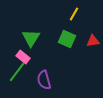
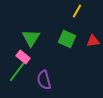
yellow line: moved 3 px right, 3 px up
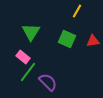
green triangle: moved 6 px up
green line: moved 11 px right
purple semicircle: moved 4 px right, 2 px down; rotated 150 degrees clockwise
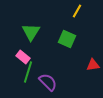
red triangle: moved 24 px down
green line: rotated 20 degrees counterclockwise
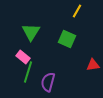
purple semicircle: rotated 120 degrees counterclockwise
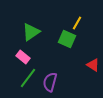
yellow line: moved 12 px down
green triangle: rotated 24 degrees clockwise
red triangle: rotated 40 degrees clockwise
green line: moved 6 px down; rotated 20 degrees clockwise
purple semicircle: moved 2 px right
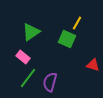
red triangle: rotated 16 degrees counterclockwise
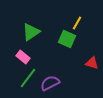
red triangle: moved 1 px left, 2 px up
purple semicircle: moved 1 px down; rotated 48 degrees clockwise
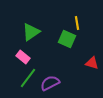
yellow line: rotated 40 degrees counterclockwise
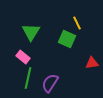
yellow line: rotated 16 degrees counterclockwise
green triangle: rotated 24 degrees counterclockwise
red triangle: rotated 24 degrees counterclockwise
green line: rotated 25 degrees counterclockwise
purple semicircle: rotated 30 degrees counterclockwise
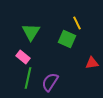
purple semicircle: moved 1 px up
